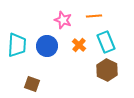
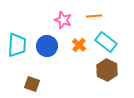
cyan rectangle: rotated 30 degrees counterclockwise
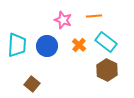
brown square: rotated 21 degrees clockwise
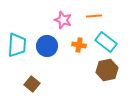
orange cross: rotated 32 degrees counterclockwise
brown hexagon: rotated 20 degrees clockwise
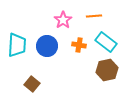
pink star: rotated 18 degrees clockwise
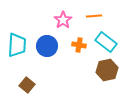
brown square: moved 5 px left, 1 px down
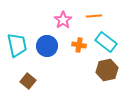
cyan trapezoid: rotated 15 degrees counterclockwise
brown square: moved 1 px right, 4 px up
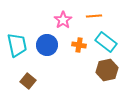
blue circle: moved 1 px up
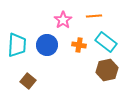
cyan trapezoid: rotated 15 degrees clockwise
